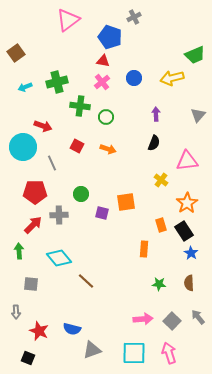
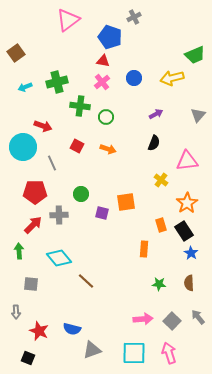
purple arrow at (156, 114): rotated 64 degrees clockwise
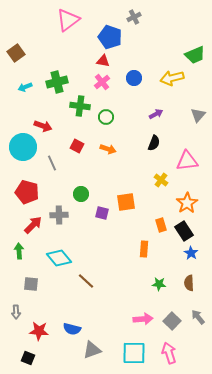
red pentagon at (35, 192): moved 8 px left; rotated 15 degrees clockwise
red star at (39, 331): rotated 18 degrees counterclockwise
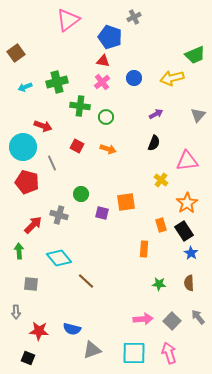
red pentagon at (27, 192): moved 10 px up
gray cross at (59, 215): rotated 18 degrees clockwise
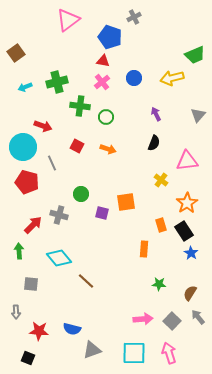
purple arrow at (156, 114): rotated 88 degrees counterclockwise
brown semicircle at (189, 283): moved 1 px right, 10 px down; rotated 35 degrees clockwise
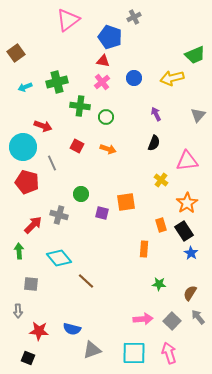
gray arrow at (16, 312): moved 2 px right, 1 px up
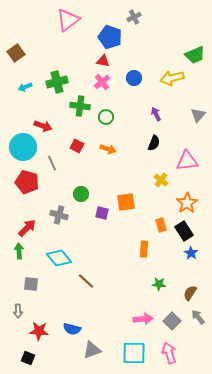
red arrow at (33, 225): moved 6 px left, 3 px down
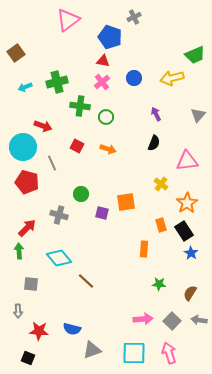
yellow cross at (161, 180): moved 4 px down
gray arrow at (198, 317): moved 1 px right, 3 px down; rotated 42 degrees counterclockwise
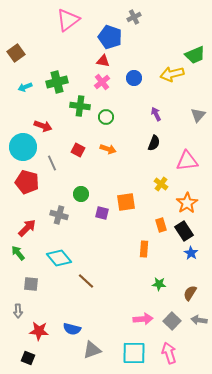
yellow arrow at (172, 78): moved 4 px up
red square at (77, 146): moved 1 px right, 4 px down
green arrow at (19, 251): moved 1 px left, 2 px down; rotated 35 degrees counterclockwise
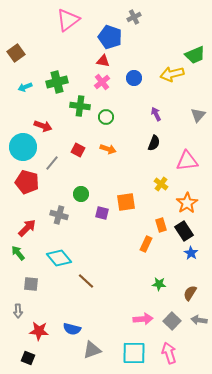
gray line at (52, 163): rotated 63 degrees clockwise
orange rectangle at (144, 249): moved 2 px right, 5 px up; rotated 21 degrees clockwise
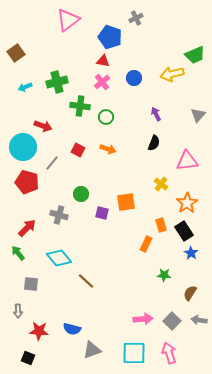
gray cross at (134, 17): moved 2 px right, 1 px down
green star at (159, 284): moved 5 px right, 9 px up
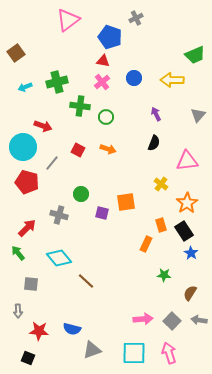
yellow arrow at (172, 74): moved 6 px down; rotated 15 degrees clockwise
